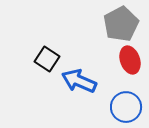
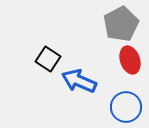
black square: moved 1 px right
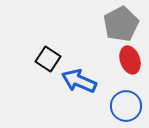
blue circle: moved 1 px up
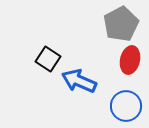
red ellipse: rotated 32 degrees clockwise
